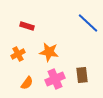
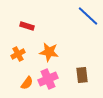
blue line: moved 7 px up
pink cross: moved 7 px left
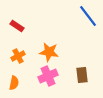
blue line: rotated 10 degrees clockwise
red rectangle: moved 10 px left; rotated 16 degrees clockwise
orange cross: moved 2 px down
pink cross: moved 3 px up
orange semicircle: moved 13 px left; rotated 24 degrees counterclockwise
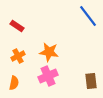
brown rectangle: moved 9 px right, 6 px down
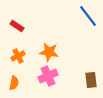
brown rectangle: moved 1 px up
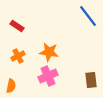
orange semicircle: moved 3 px left, 3 px down
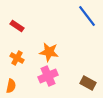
blue line: moved 1 px left
orange cross: moved 1 px left, 2 px down; rotated 32 degrees counterclockwise
brown rectangle: moved 3 px left, 3 px down; rotated 56 degrees counterclockwise
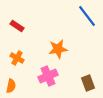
orange star: moved 9 px right, 3 px up; rotated 18 degrees counterclockwise
brown rectangle: rotated 42 degrees clockwise
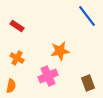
orange star: moved 2 px right, 2 px down
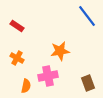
pink cross: rotated 12 degrees clockwise
orange semicircle: moved 15 px right
